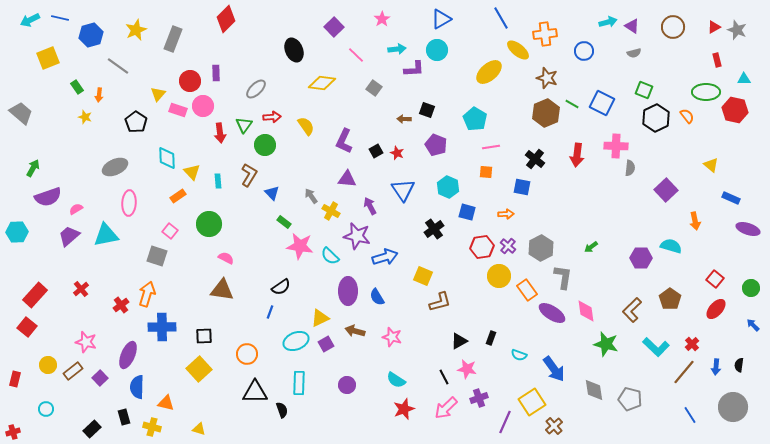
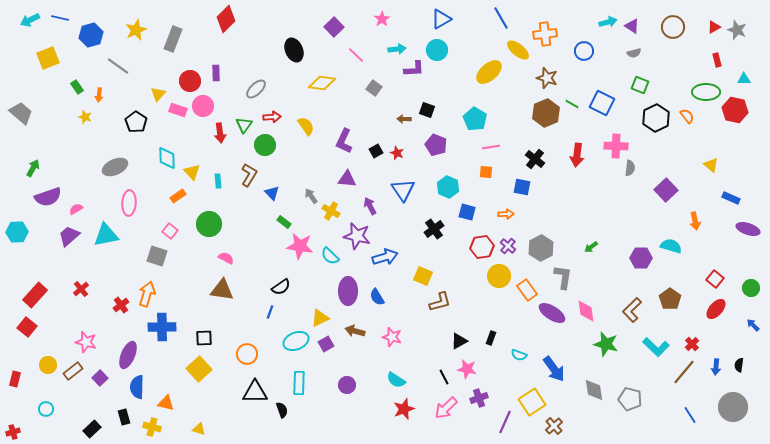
green square at (644, 90): moved 4 px left, 5 px up
black square at (204, 336): moved 2 px down
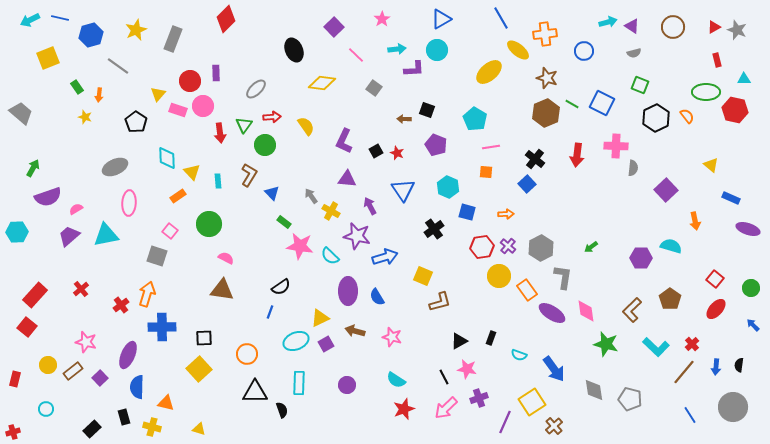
gray semicircle at (630, 168): moved 3 px right
blue square at (522, 187): moved 5 px right, 3 px up; rotated 36 degrees clockwise
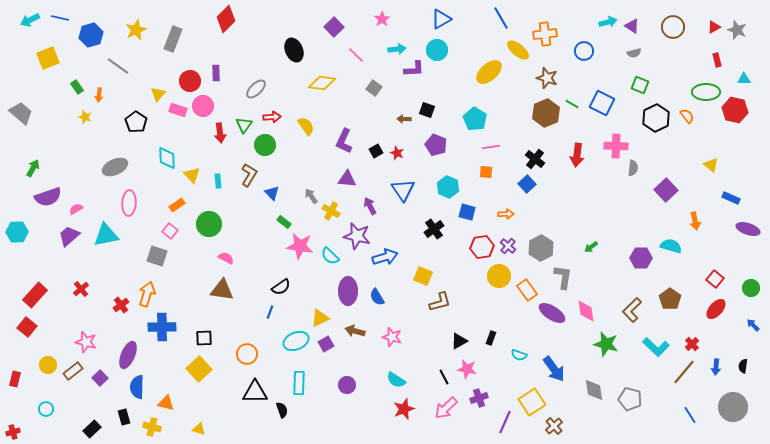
yellow triangle at (192, 172): moved 3 px down
orange rectangle at (178, 196): moved 1 px left, 9 px down
black semicircle at (739, 365): moved 4 px right, 1 px down
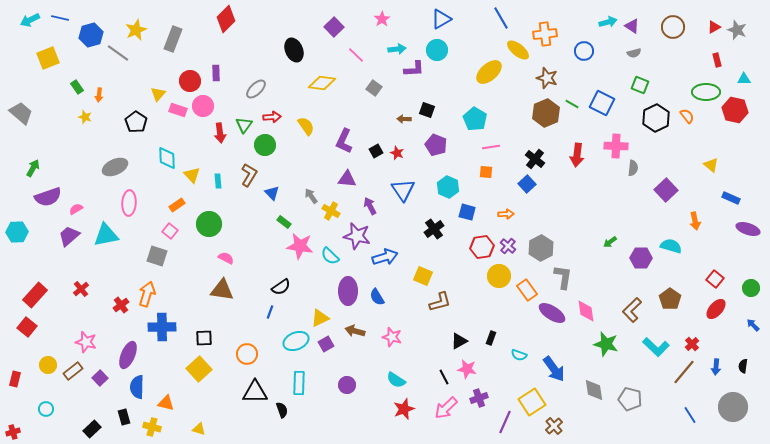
gray line at (118, 66): moved 13 px up
green arrow at (591, 247): moved 19 px right, 5 px up
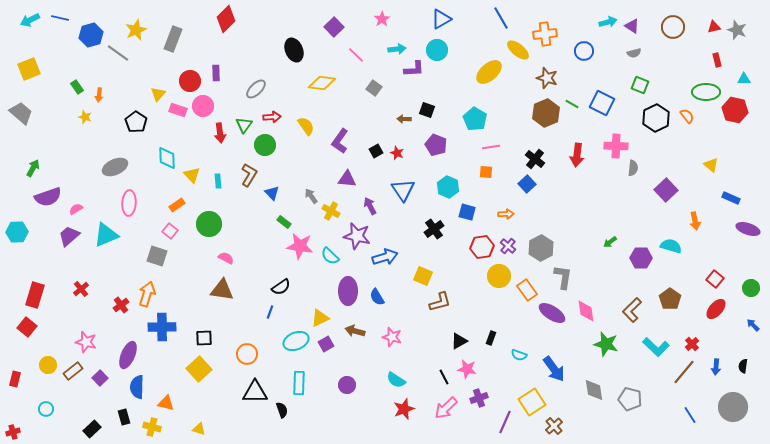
red triangle at (714, 27): rotated 16 degrees clockwise
yellow square at (48, 58): moved 19 px left, 11 px down
purple L-shape at (344, 141): moved 4 px left; rotated 10 degrees clockwise
cyan triangle at (106, 235): rotated 12 degrees counterclockwise
red rectangle at (35, 295): rotated 25 degrees counterclockwise
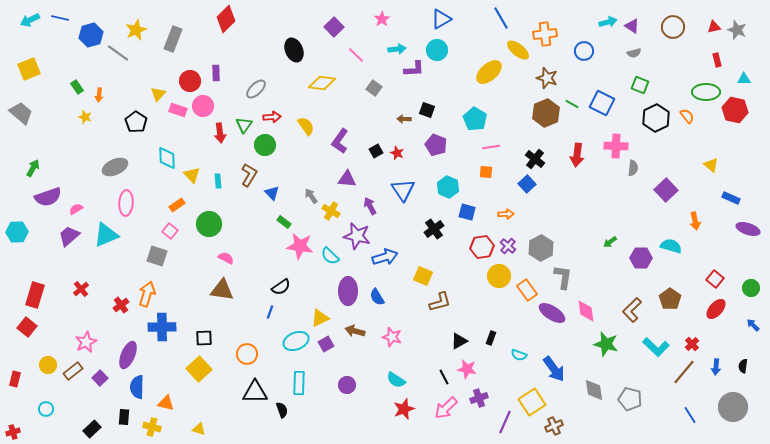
pink ellipse at (129, 203): moved 3 px left
pink star at (86, 342): rotated 30 degrees clockwise
black rectangle at (124, 417): rotated 21 degrees clockwise
brown cross at (554, 426): rotated 18 degrees clockwise
